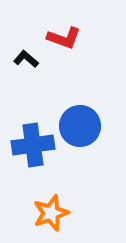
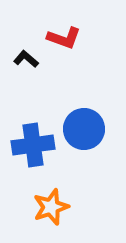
blue circle: moved 4 px right, 3 px down
orange star: moved 6 px up
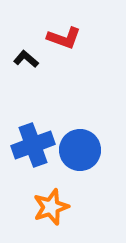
blue circle: moved 4 px left, 21 px down
blue cross: rotated 12 degrees counterclockwise
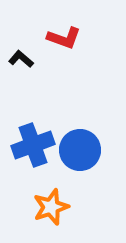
black L-shape: moved 5 px left
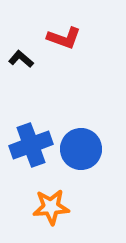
blue cross: moved 2 px left
blue circle: moved 1 px right, 1 px up
orange star: rotated 15 degrees clockwise
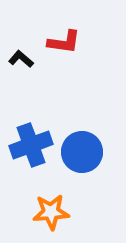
red L-shape: moved 4 px down; rotated 12 degrees counterclockwise
blue circle: moved 1 px right, 3 px down
orange star: moved 5 px down
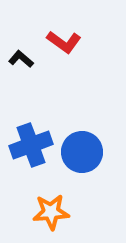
red L-shape: rotated 28 degrees clockwise
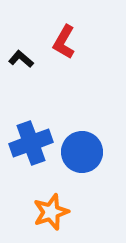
red L-shape: rotated 84 degrees clockwise
blue cross: moved 2 px up
orange star: rotated 15 degrees counterclockwise
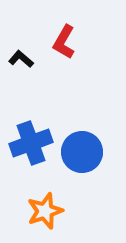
orange star: moved 6 px left, 1 px up
